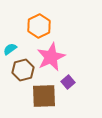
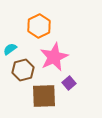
pink star: moved 3 px right
purple square: moved 1 px right, 1 px down
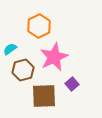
purple square: moved 3 px right, 1 px down
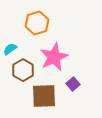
orange hexagon: moved 2 px left, 3 px up; rotated 10 degrees clockwise
brown hexagon: rotated 15 degrees counterclockwise
purple square: moved 1 px right
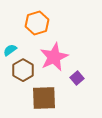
cyan semicircle: moved 1 px down
purple square: moved 4 px right, 6 px up
brown square: moved 2 px down
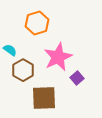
cyan semicircle: rotated 72 degrees clockwise
pink star: moved 4 px right
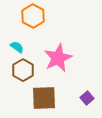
orange hexagon: moved 4 px left, 7 px up; rotated 15 degrees counterclockwise
cyan semicircle: moved 7 px right, 3 px up
pink star: moved 1 px down
purple square: moved 10 px right, 20 px down
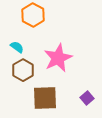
orange hexagon: moved 1 px up
brown square: moved 1 px right
